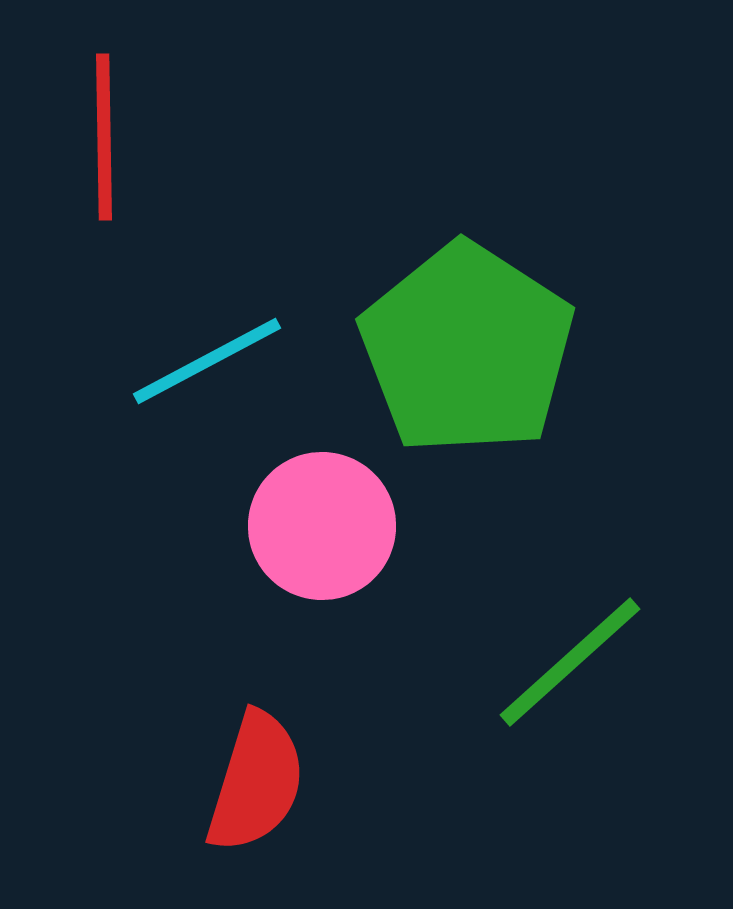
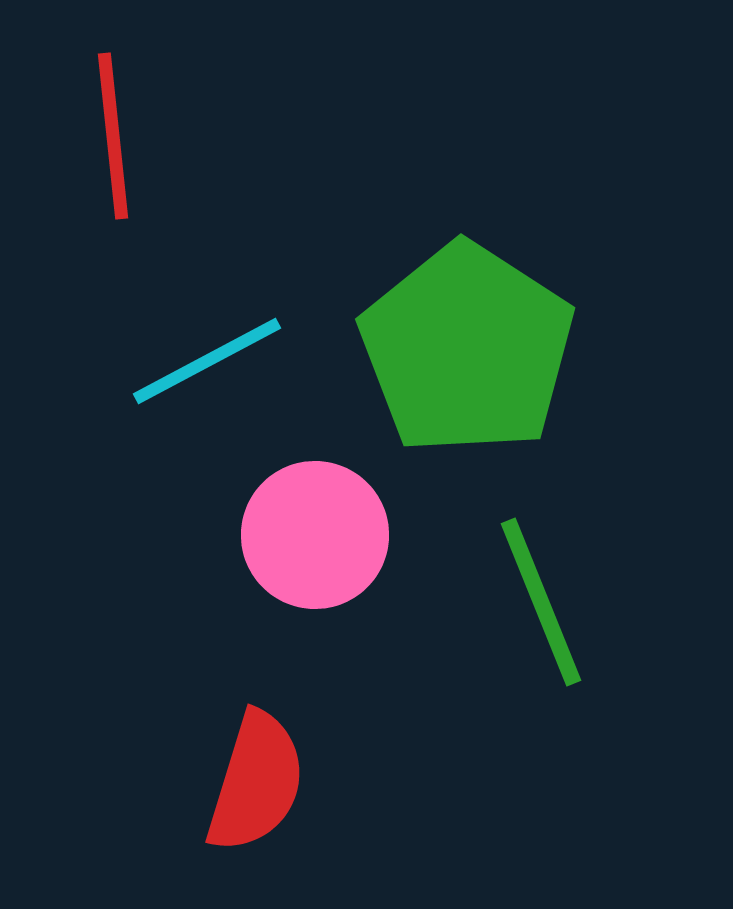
red line: moved 9 px right, 1 px up; rotated 5 degrees counterclockwise
pink circle: moved 7 px left, 9 px down
green line: moved 29 px left, 60 px up; rotated 70 degrees counterclockwise
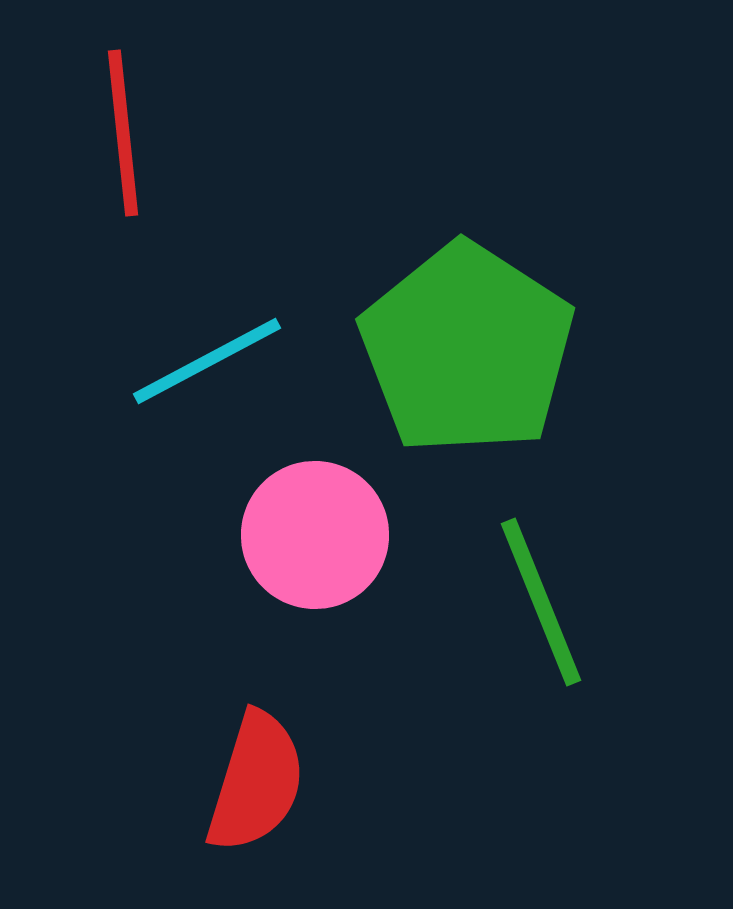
red line: moved 10 px right, 3 px up
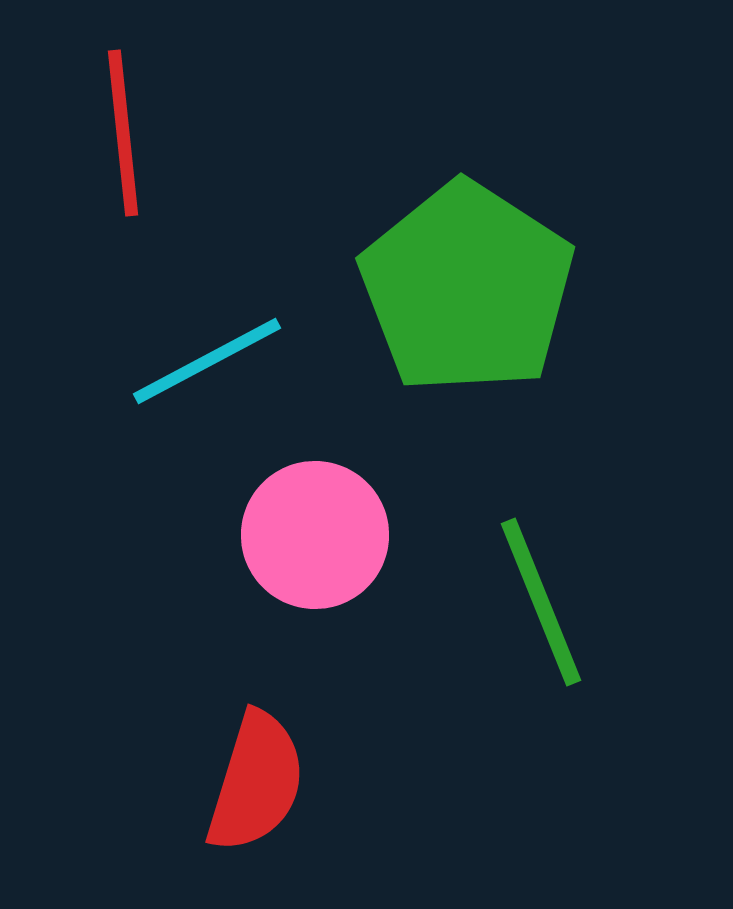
green pentagon: moved 61 px up
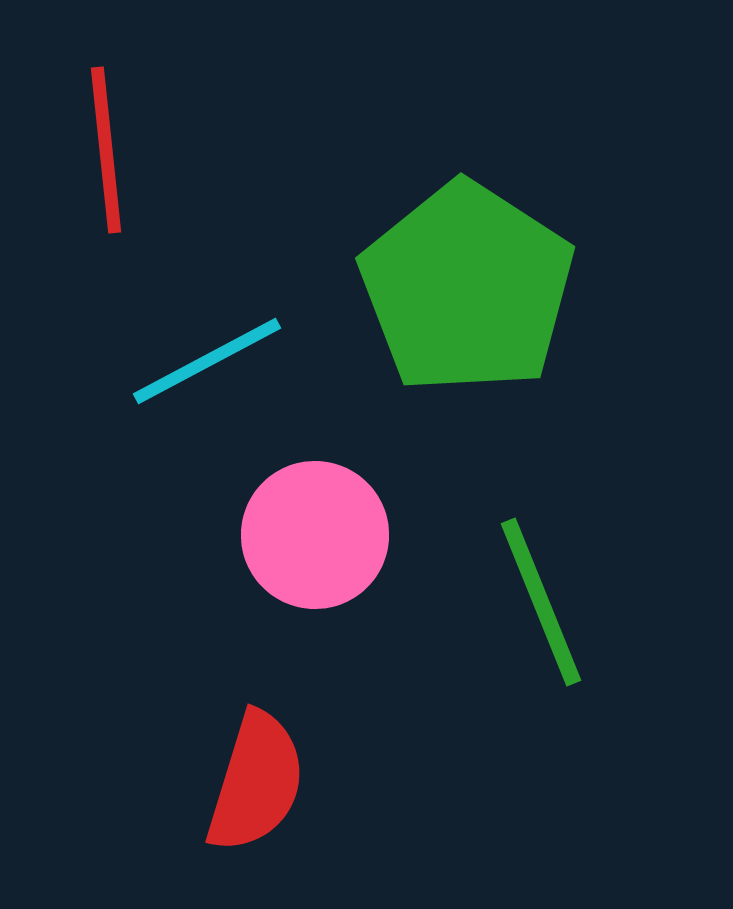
red line: moved 17 px left, 17 px down
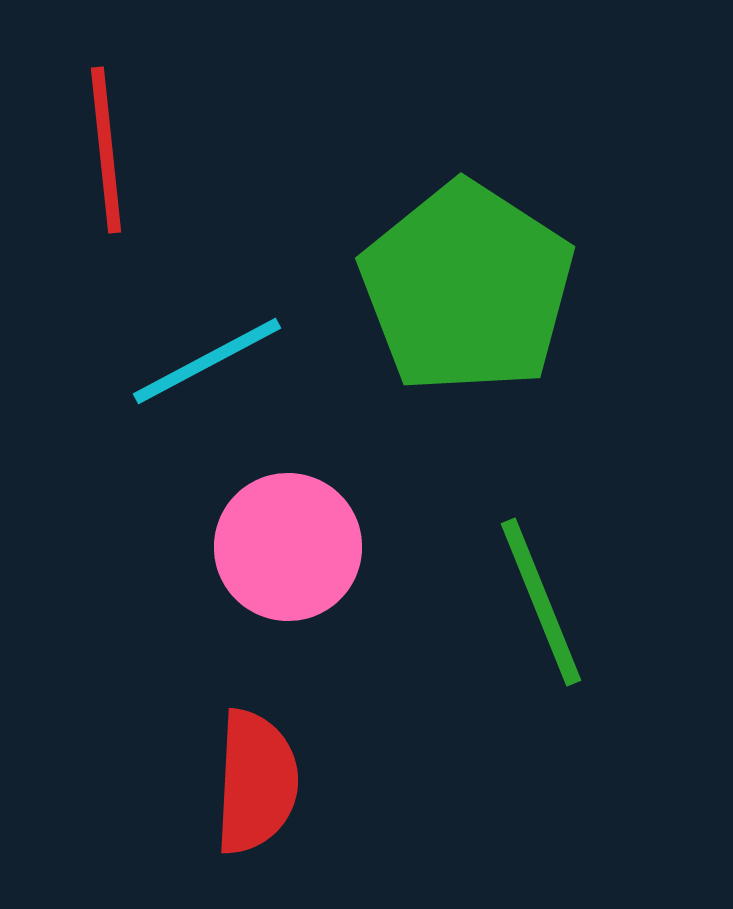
pink circle: moved 27 px left, 12 px down
red semicircle: rotated 14 degrees counterclockwise
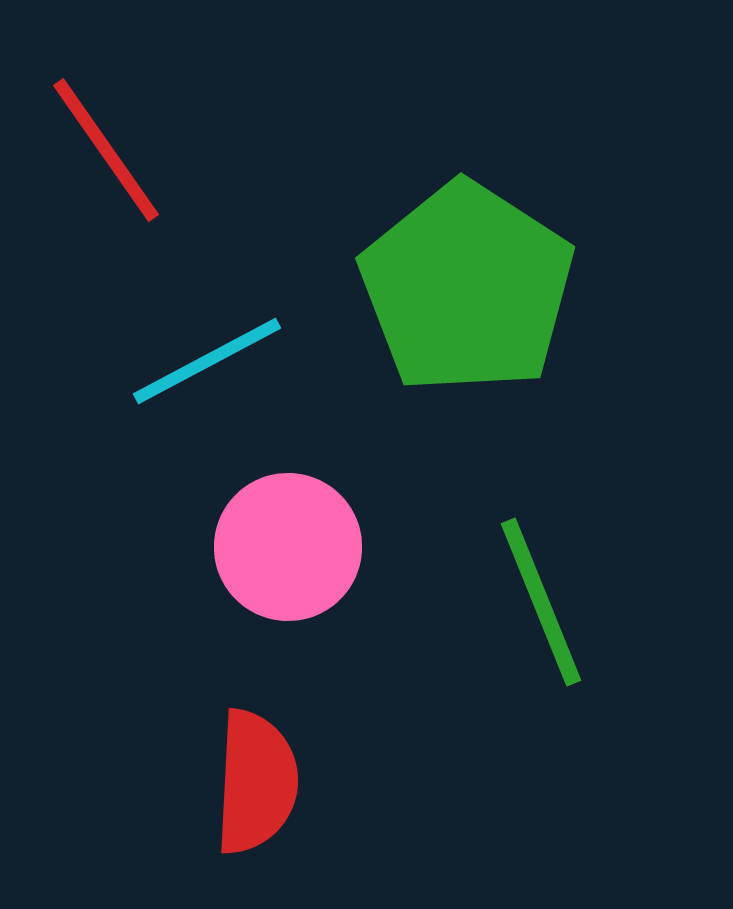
red line: rotated 29 degrees counterclockwise
